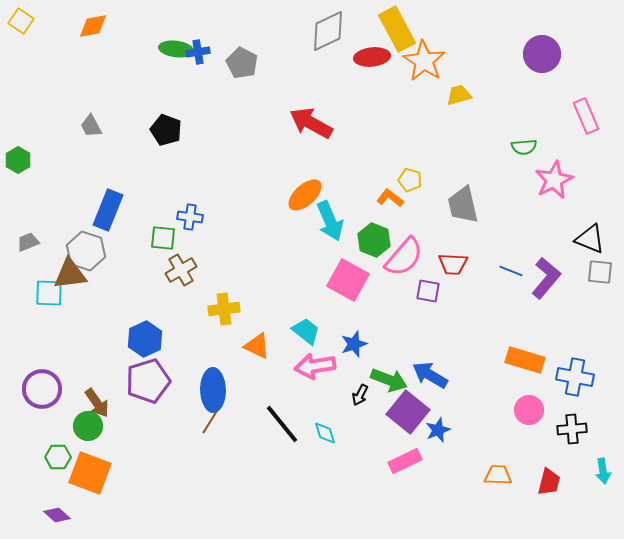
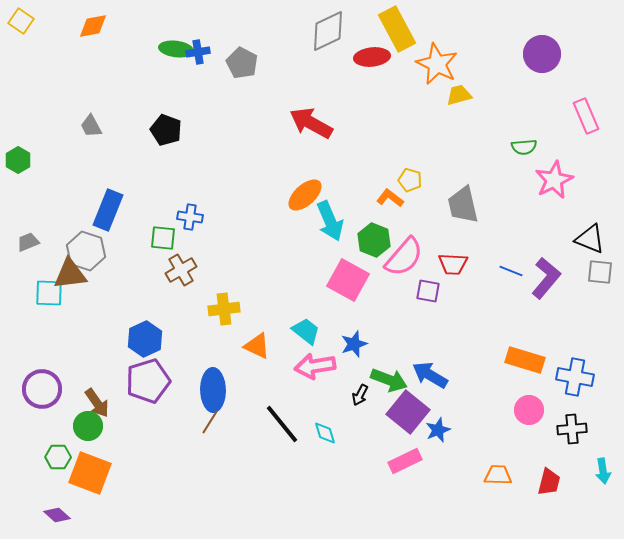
orange star at (424, 61): moved 13 px right, 3 px down; rotated 6 degrees counterclockwise
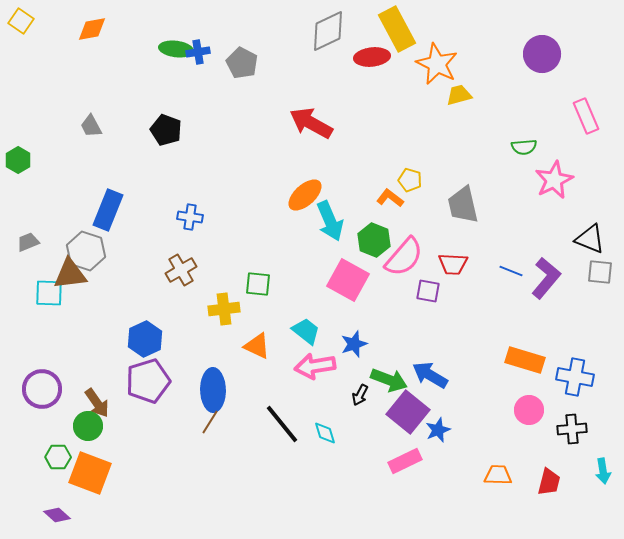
orange diamond at (93, 26): moved 1 px left, 3 px down
green square at (163, 238): moved 95 px right, 46 px down
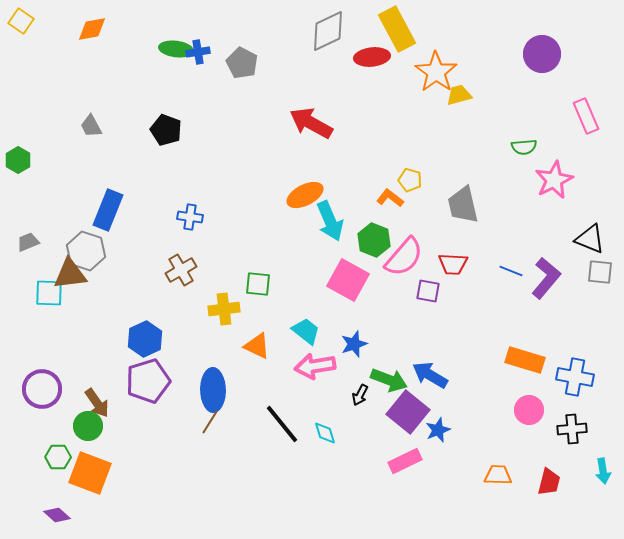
orange star at (437, 64): moved 1 px left, 8 px down; rotated 9 degrees clockwise
orange ellipse at (305, 195): rotated 15 degrees clockwise
